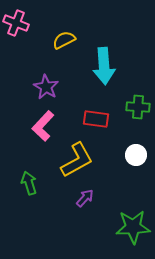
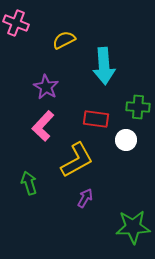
white circle: moved 10 px left, 15 px up
purple arrow: rotated 12 degrees counterclockwise
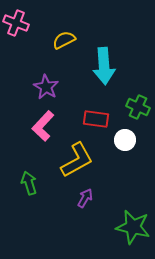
green cross: rotated 20 degrees clockwise
white circle: moved 1 px left
green star: rotated 16 degrees clockwise
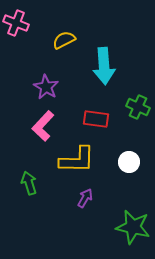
white circle: moved 4 px right, 22 px down
yellow L-shape: rotated 30 degrees clockwise
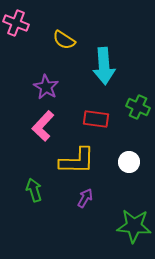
yellow semicircle: rotated 120 degrees counterclockwise
yellow L-shape: moved 1 px down
green arrow: moved 5 px right, 7 px down
green star: moved 1 px right, 1 px up; rotated 8 degrees counterclockwise
